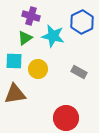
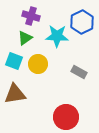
cyan star: moved 4 px right; rotated 10 degrees counterclockwise
cyan square: rotated 18 degrees clockwise
yellow circle: moved 5 px up
red circle: moved 1 px up
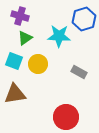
purple cross: moved 11 px left
blue hexagon: moved 2 px right, 3 px up; rotated 10 degrees clockwise
cyan star: moved 2 px right
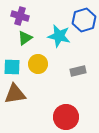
blue hexagon: moved 1 px down
cyan star: rotated 10 degrees clockwise
cyan square: moved 2 px left, 6 px down; rotated 18 degrees counterclockwise
gray rectangle: moved 1 px left, 1 px up; rotated 42 degrees counterclockwise
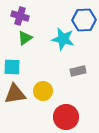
blue hexagon: rotated 15 degrees clockwise
cyan star: moved 4 px right, 3 px down
yellow circle: moved 5 px right, 27 px down
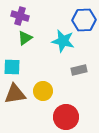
cyan star: moved 2 px down
gray rectangle: moved 1 px right, 1 px up
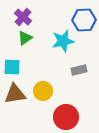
purple cross: moved 3 px right, 1 px down; rotated 24 degrees clockwise
cyan star: rotated 25 degrees counterclockwise
